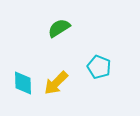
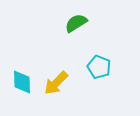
green semicircle: moved 17 px right, 5 px up
cyan diamond: moved 1 px left, 1 px up
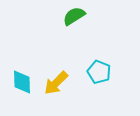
green semicircle: moved 2 px left, 7 px up
cyan pentagon: moved 5 px down
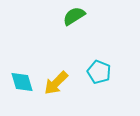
cyan diamond: rotated 15 degrees counterclockwise
